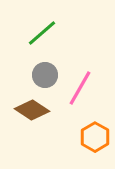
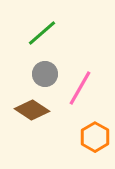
gray circle: moved 1 px up
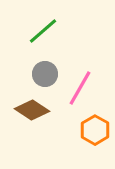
green line: moved 1 px right, 2 px up
orange hexagon: moved 7 px up
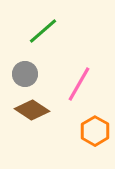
gray circle: moved 20 px left
pink line: moved 1 px left, 4 px up
orange hexagon: moved 1 px down
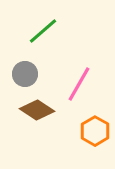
brown diamond: moved 5 px right
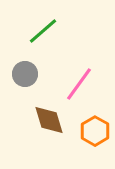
pink line: rotated 6 degrees clockwise
brown diamond: moved 12 px right, 10 px down; rotated 40 degrees clockwise
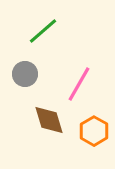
pink line: rotated 6 degrees counterclockwise
orange hexagon: moved 1 px left
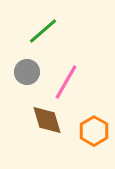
gray circle: moved 2 px right, 2 px up
pink line: moved 13 px left, 2 px up
brown diamond: moved 2 px left
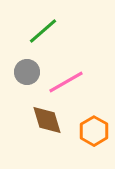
pink line: rotated 30 degrees clockwise
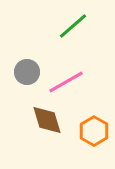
green line: moved 30 px right, 5 px up
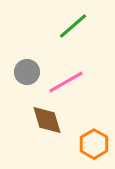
orange hexagon: moved 13 px down
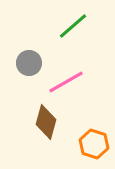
gray circle: moved 2 px right, 9 px up
brown diamond: moved 1 px left, 2 px down; rotated 32 degrees clockwise
orange hexagon: rotated 12 degrees counterclockwise
